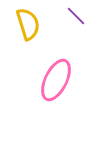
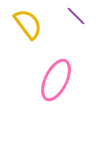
yellow semicircle: rotated 20 degrees counterclockwise
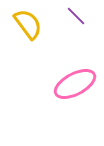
pink ellipse: moved 19 px right, 4 px down; rotated 36 degrees clockwise
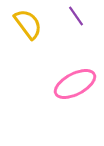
purple line: rotated 10 degrees clockwise
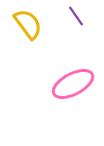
pink ellipse: moved 2 px left
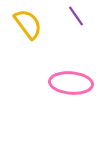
pink ellipse: moved 2 px left, 1 px up; rotated 33 degrees clockwise
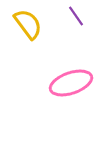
pink ellipse: rotated 24 degrees counterclockwise
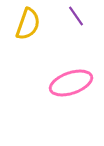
yellow semicircle: rotated 56 degrees clockwise
